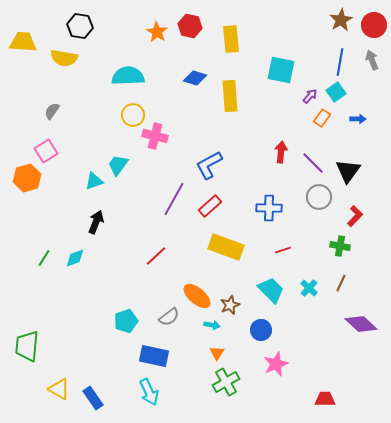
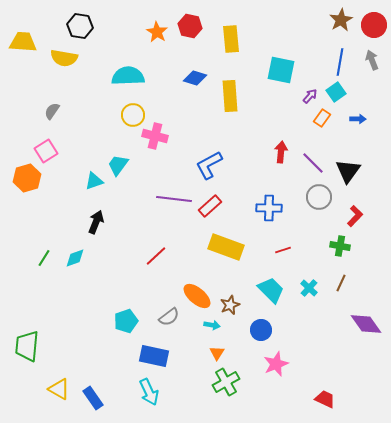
purple line at (174, 199): rotated 68 degrees clockwise
purple diamond at (361, 324): moved 5 px right; rotated 12 degrees clockwise
red trapezoid at (325, 399): rotated 25 degrees clockwise
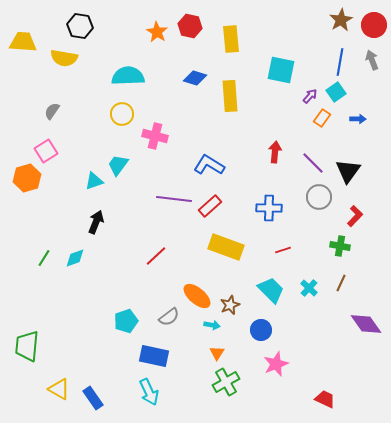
yellow circle at (133, 115): moved 11 px left, 1 px up
red arrow at (281, 152): moved 6 px left
blue L-shape at (209, 165): rotated 60 degrees clockwise
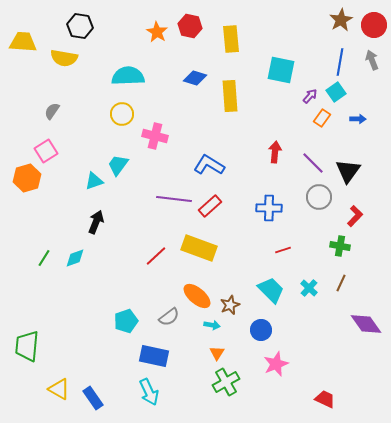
yellow rectangle at (226, 247): moved 27 px left, 1 px down
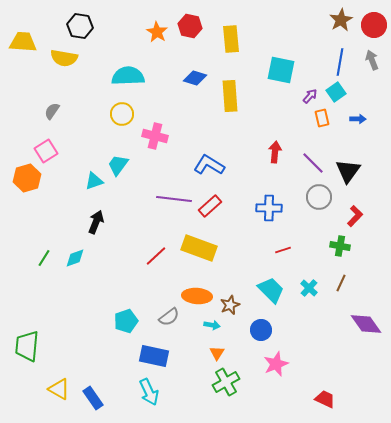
orange rectangle at (322, 118): rotated 48 degrees counterclockwise
orange ellipse at (197, 296): rotated 36 degrees counterclockwise
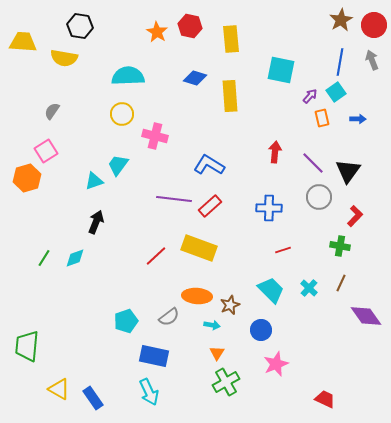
purple diamond at (366, 324): moved 8 px up
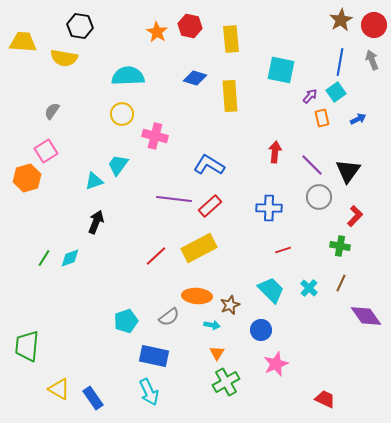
blue arrow at (358, 119): rotated 28 degrees counterclockwise
purple line at (313, 163): moved 1 px left, 2 px down
yellow rectangle at (199, 248): rotated 48 degrees counterclockwise
cyan diamond at (75, 258): moved 5 px left
